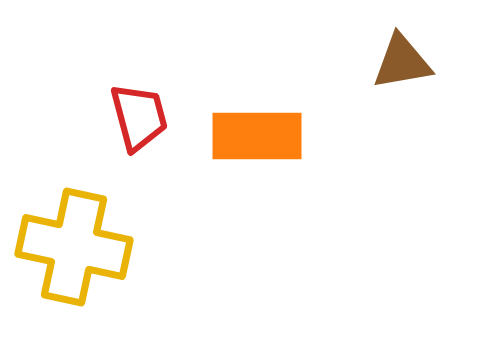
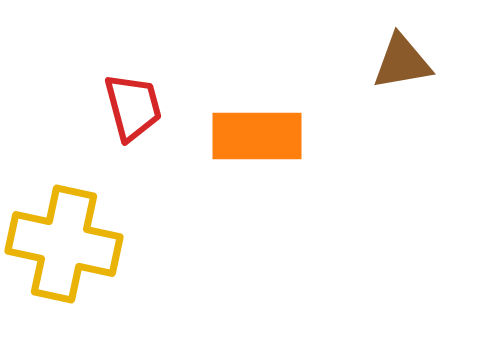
red trapezoid: moved 6 px left, 10 px up
yellow cross: moved 10 px left, 3 px up
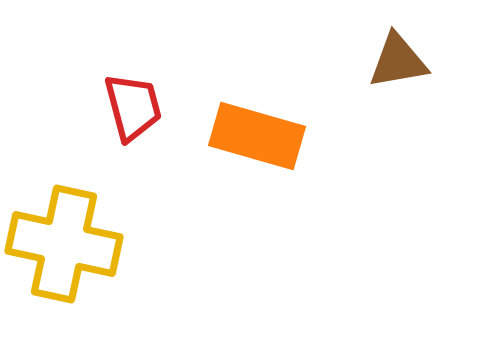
brown triangle: moved 4 px left, 1 px up
orange rectangle: rotated 16 degrees clockwise
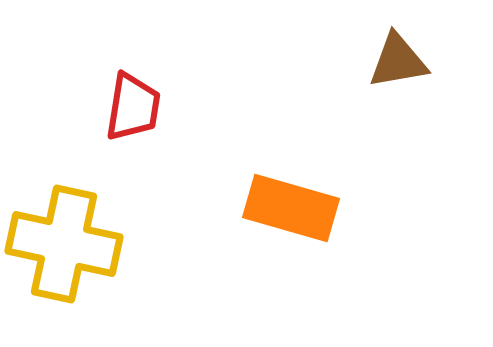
red trapezoid: rotated 24 degrees clockwise
orange rectangle: moved 34 px right, 72 px down
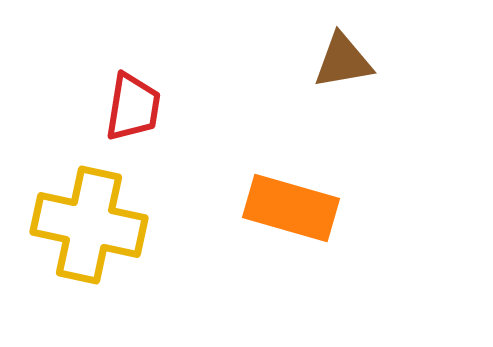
brown triangle: moved 55 px left
yellow cross: moved 25 px right, 19 px up
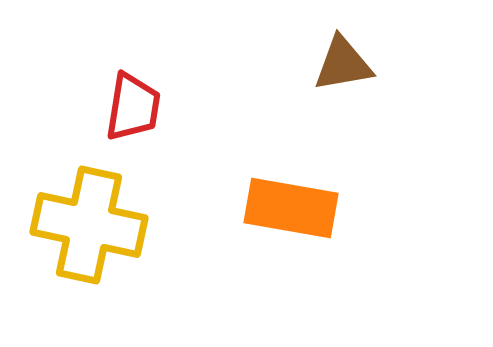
brown triangle: moved 3 px down
orange rectangle: rotated 6 degrees counterclockwise
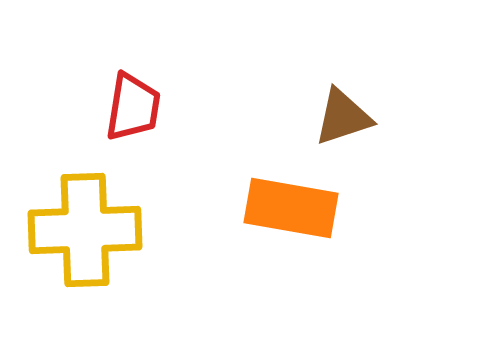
brown triangle: moved 53 px down; rotated 8 degrees counterclockwise
yellow cross: moved 4 px left, 5 px down; rotated 14 degrees counterclockwise
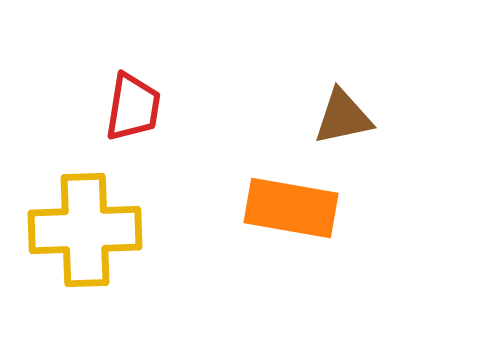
brown triangle: rotated 6 degrees clockwise
